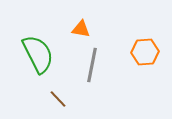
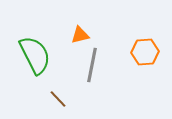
orange triangle: moved 1 px left, 6 px down; rotated 24 degrees counterclockwise
green semicircle: moved 3 px left, 1 px down
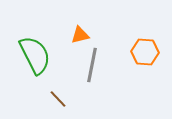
orange hexagon: rotated 8 degrees clockwise
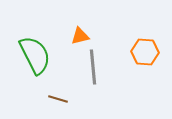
orange triangle: moved 1 px down
gray line: moved 1 px right, 2 px down; rotated 16 degrees counterclockwise
brown line: rotated 30 degrees counterclockwise
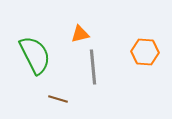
orange triangle: moved 2 px up
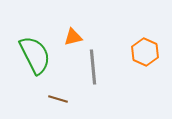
orange triangle: moved 7 px left, 3 px down
orange hexagon: rotated 20 degrees clockwise
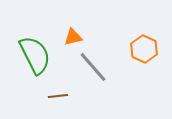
orange hexagon: moved 1 px left, 3 px up
gray line: rotated 36 degrees counterclockwise
brown line: moved 3 px up; rotated 24 degrees counterclockwise
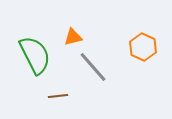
orange hexagon: moved 1 px left, 2 px up
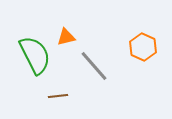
orange triangle: moved 7 px left
gray line: moved 1 px right, 1 px up
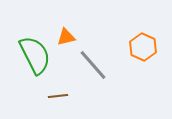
gray line: moved 1 px left, 1 px up
